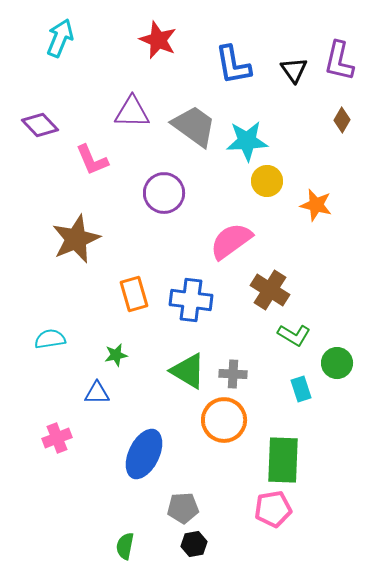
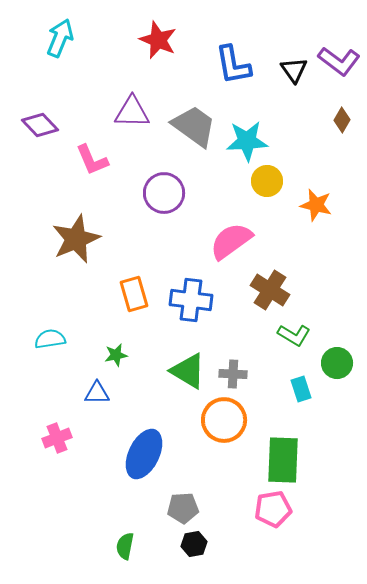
purple L-shape: rotated 66 degrees counterclockwise
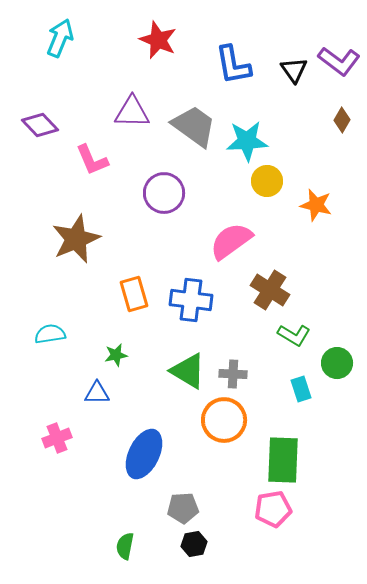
cyan semicircle: moved 5 px up
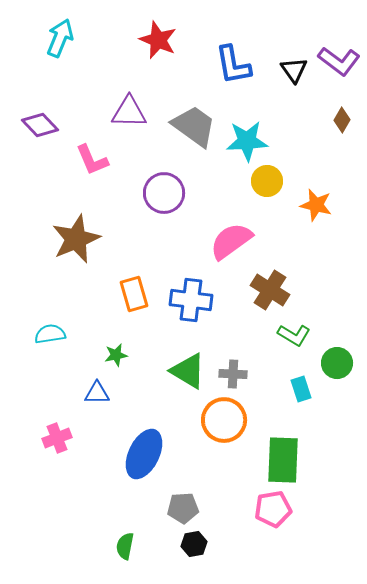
purple triangle: moved 3 px left
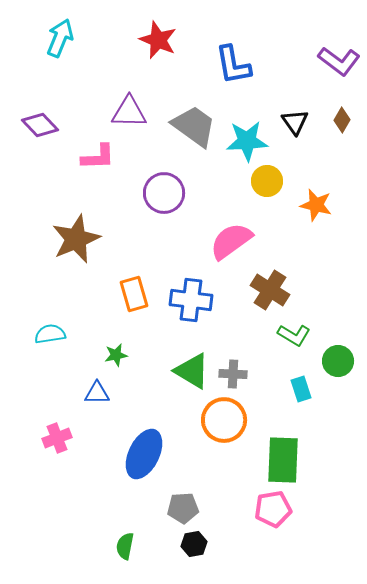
black triangle: moved 1 px right, 52 px down
pink L-shape: moved 6 px right, 3 px up; rotated 69 degrees counterclockwise
green circle: moved 1 px right, 2 px up
green triangle: moved 4 px right
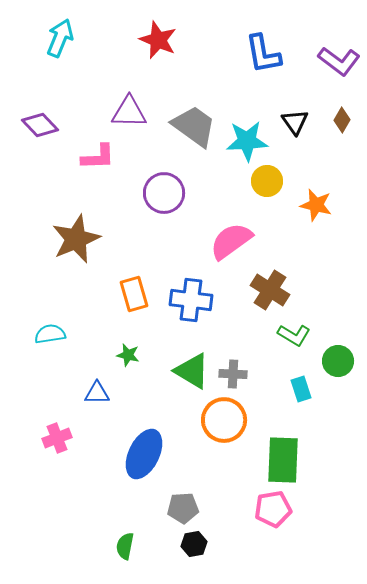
blue L-shape: moved 30 px right, 11 px up
green star: moved 12 px right; rotated 25 degrees clockwise
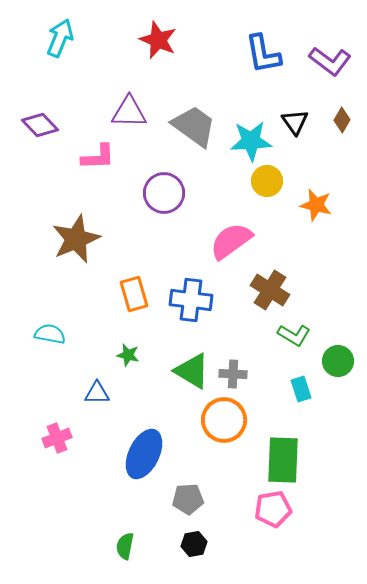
purple L-shape: moved 9 px left
cyan star: moved 4 px right
cyan semicircle: rotated 20 degrees clockwise
gray pentagon: moved 5 px right, 9 px up
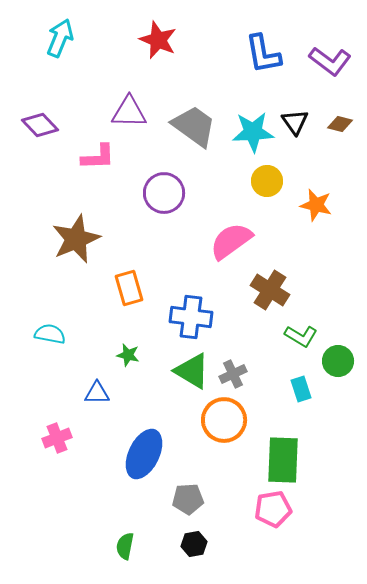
brown diamond: moved 2 px left, 4 px down; rotated 75 degrees clockwise
cyan star: moved 2 px right, 9 px up
orange rectangle: moved 5 px left, 6 px up
blue cross: moved 17 px down
green L-shape: moved 7 px right, 1 px down
gray cross: rotated 28 degrees counterclockwise
